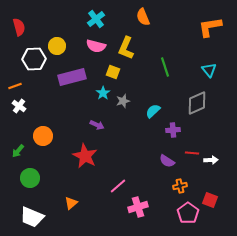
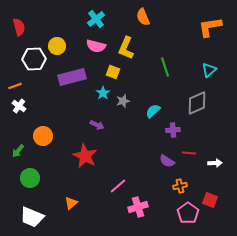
cyan triangle: rotated 28 degrees clockwise
red line: moved 3 px left
white arrow: moved 4 px right, 3 px down
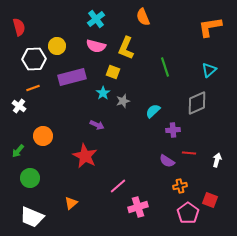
orange line: moved 18 px right, 2 px down
white arrow: moved 2 px right, 3 px up; rotated 72 degrees counterclockwise
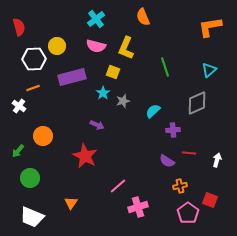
orange triangle: rotated 16 degrees counterclockwise
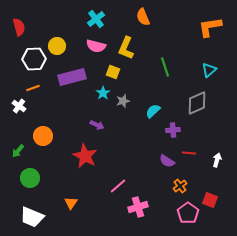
orange cross: rotated 24 degrees counterclockwise
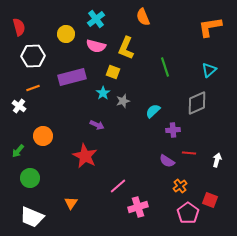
yellow circle: moved 9 px right, 12 px up
white hexagon: moved 1 px left, 3 px up
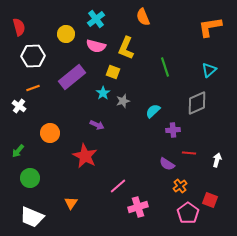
purple rectangle: rotated 24 degrees counterclockwise
orange circle: moved 7 px right, 3 px up
purple semicircle: moved 3 px down
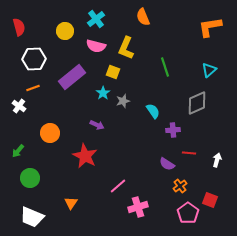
yellow circle: moved 1 px left, 3 px up
white hexagon: moved 1 px right, 3 px down
cyan semicircle: rotated 98 degrees clockwise
